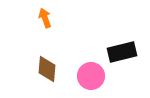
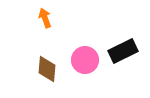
black rectangle: moved 1 px right, 1 px up; rotated 12 degrees counterclockwise
pink circle: moved 6 px left, 16 px up
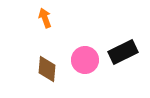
black rectangle: moved 1 px down
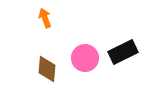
pink circle: moved 2 px up
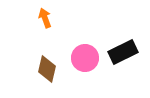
brown diamond: rotated 8 degrees clockwise
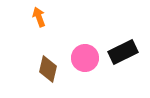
orange arrow: moved 6 px left, 1 px up
brown diamond: moved 1 px right
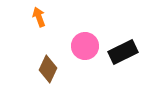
pink circle: moved 12 px up
brown diamond: rotated 12 degrees clockwise
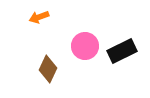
orange arrow: rotated 90 degrees counterclockwise
black rectangle: moved 1 px left, 1 px up
